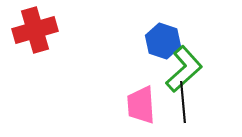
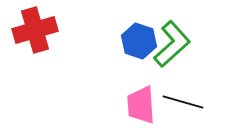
blue hexagon: moved 24 px left
green L-shape: moved 12 px left, 25 px up
black line: rotated 69 degrees counterclockwise
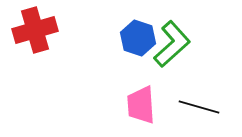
blue hexagon: moved 1 px left, 3 px up
black line: moved 16 px right, 5 px down
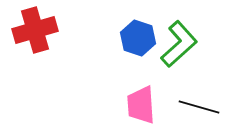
green L-shape: moved 7 px right
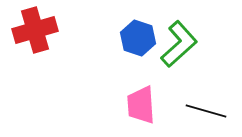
black line: moved 7 px right, 4 px down
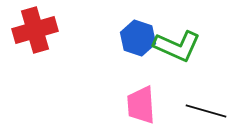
green L-shape: moved 2 px left, 2 px down; rotated 66 degrees clockwise
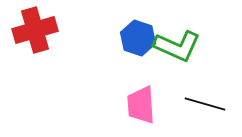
black line: moved 1 px left, 7 px up
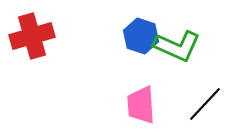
red cross: moved 3 px left, 6 px down
blue hexagon: moved 3 px right, 2 px up
black line: rotated 63 degrees counterclockwise
